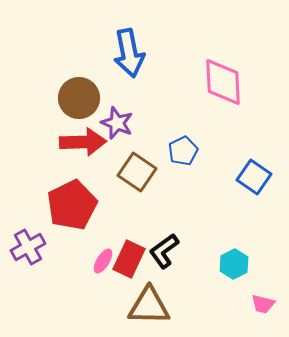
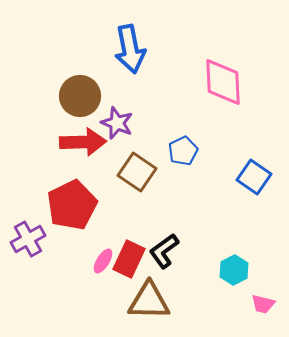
blue arrow: moved 1 px right, 4 px up
brown circle: moved 1 px right, 2 px up
purple cross: moved 8 px up
cyan hexagon: moved 6 px down
brown triangle: moved 5 px up
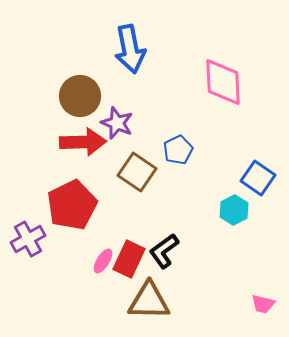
blue pentagon: moved 5 px left, 1 px up
blue square: moved 4 px right, 1 px down
cyan hexagon: moved 60 px up
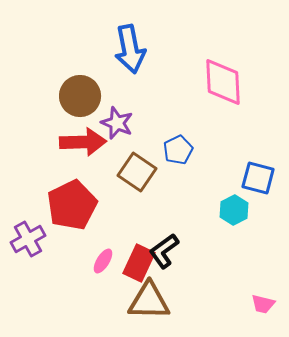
blue square: rotated 20 degrees counterclockwise
red rectangle: moved 10 px right, 4 px down
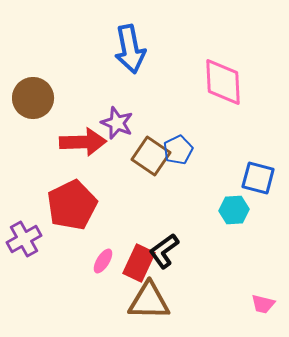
brown circle: moved 47 px left, 2 px down
brown square: moved 14 px right, 16 px up
cyan hexagon: rotated 24 degrees clockwise
purple cross: moved 4 px left
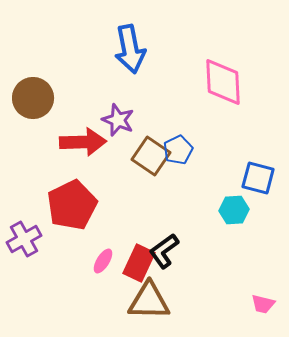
purple star: moved 1 px right, 3 px up
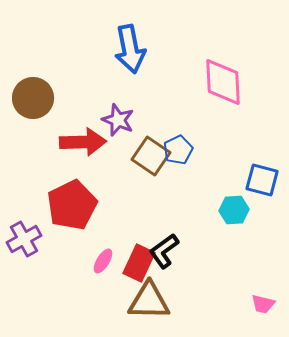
blue square: moved 4 px right, 2 px down
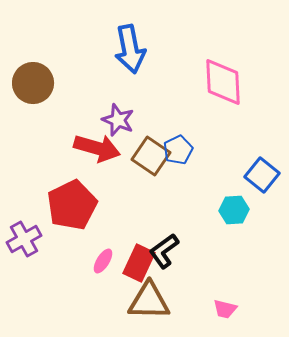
brown circle: moved 15 px up
red arrow: moved 14 px right, 6 px down; rotated 18 degrees clockwise
blue square: moved 5 px up; rotated 24 degrees clockwise
pink trapezoid: moved 38 px left, 5 px down
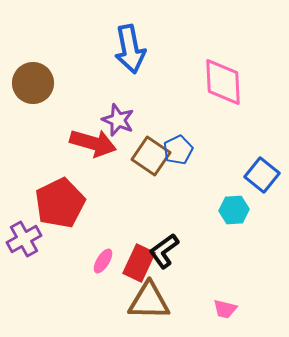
red arrow: moved 4 px left, 5 px up
red pentagon: moved 12 px left, 2 px up
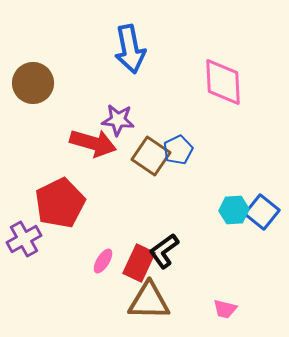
purple star: rotated 16 degrees counterclockwise
blue square: moved 37 px down
